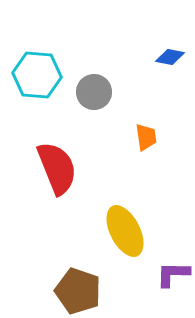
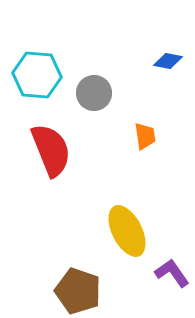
blue diamond: moved 2 px left, 4 px down
gray circle: moved 1 px down
orange trapezoid: moved 1 px left, 1 px up
red semicircle: moved 6 px left, 18 px up
yellow ellipse: moved 2 px right
purple L-shape: moved 1 px left, 1 px up; rotated 54 degrees clockwise
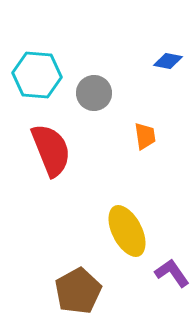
brown pentagon: rotated 24 degrees clockwise
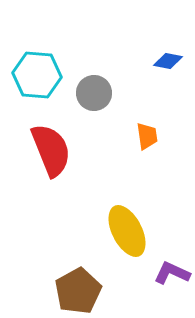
orange trapezoid: moved 2 px right
purple L-shape: rotated 30 degrees counterclockwise
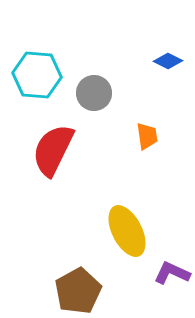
blue diamond: rotated 16 degrees clockwise
red semicircle: moved 2 px right; rotated 132 degrees counterclockwise
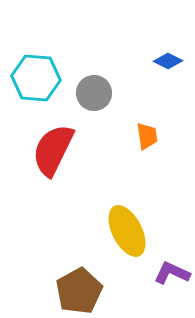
cyan hexagon: moved 1 px left, 3 px down
brown pentagon: moved 1 px right
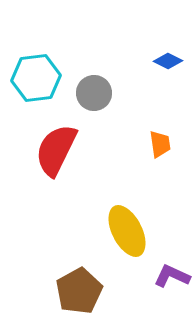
cyan hexagon: rotated 12 degrees counterclockwise
orange trapezoid: moved 13 px right, 8 px down
red semicircle: moved 3 px right
purple L-shape: moved 3 px down
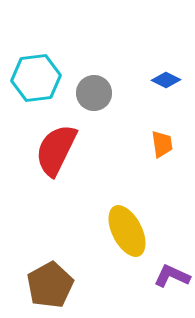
blue diamond: moved 2 px left, 19 px down
orange trapezoid: moved 2 px right
brown pentagon: moved 29 px left, 6 px up
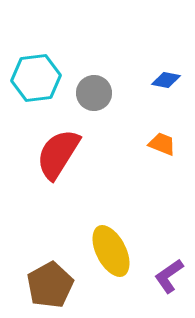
blue diamond: rotated 16 degrees counterclockwise
orange trapezoid: rotated 60 degrees counterclockwise
red semicircle: moved 2 px right, 4 px down; rotated 6 degrees clockwise
yellow ellipse: moved 16 px left, 20 px down
purple L-shape: moved 3 px left; rotated 60 degrees counterclockwise
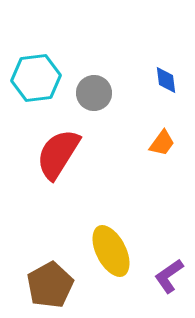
blue diamond: rotated 72 degrees clockwise
orange trapezoid: moved 1 px up; rotated 104 degrees clockwise
